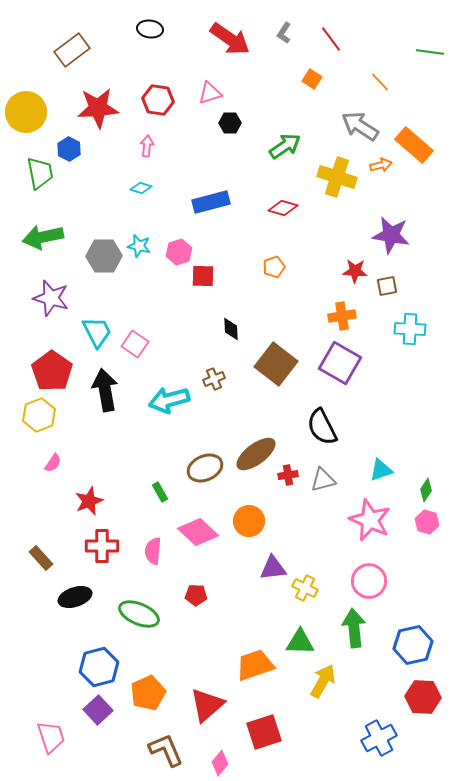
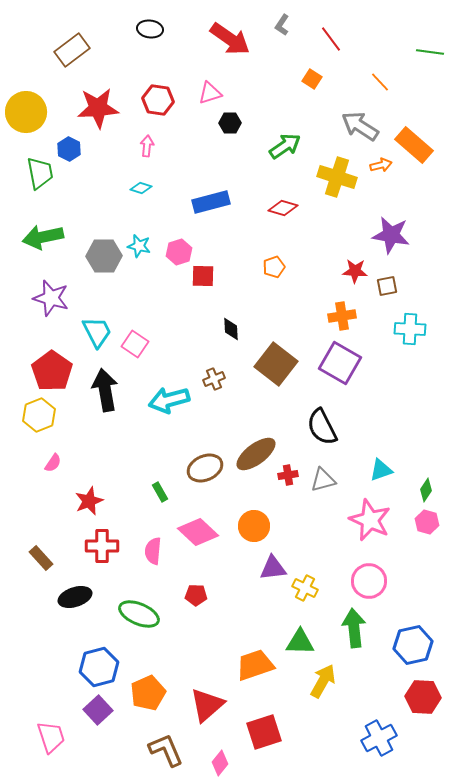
gray L-shape at (284, 33): moved 2 px left, 8 px up
orange circle at (249, 521): moved 5 px right, 5 px down
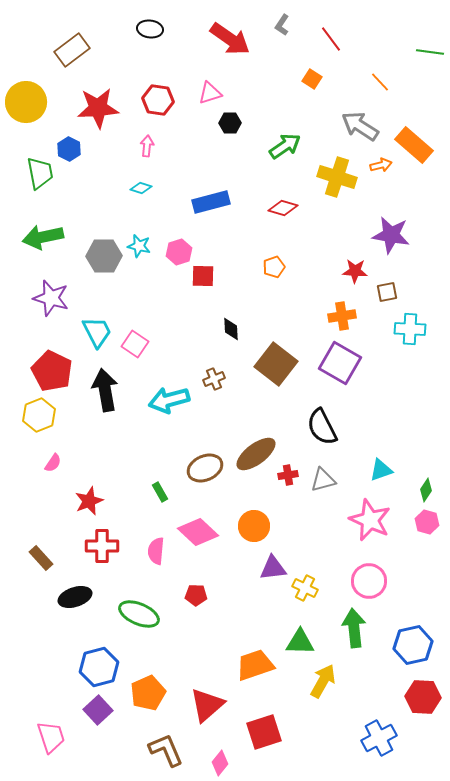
yellow circle at (26, 112): moved 10 px up
brown square at (387, 286): moved 6 px down
red pentagon at (52, 371): rotated 9 degrees counterclockwise
pink semicircle at (153, 551): moved 3 px right
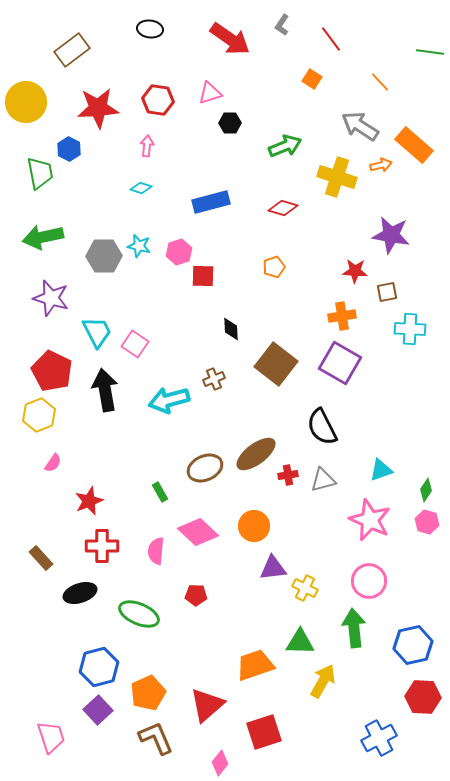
green arrow at (285, 146): rotated 12 degrees clockwise
black ellipse at (75, 597): moved 5 px right, 4 px up
brown L-shape at (166, 750): moved 10 px left, 12 px up
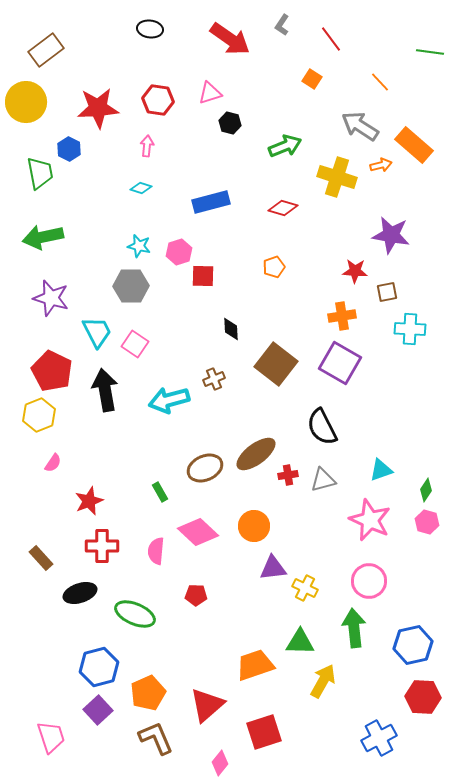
brown rectangle at (72, 50): moved 26 px left
black hexagon at (230, 123): rotated 15 degrees clockwise
gray hexagon at (104, 256): moved 27 px right, 30 px down
green ellipse at (139, 614): moved 4 px left
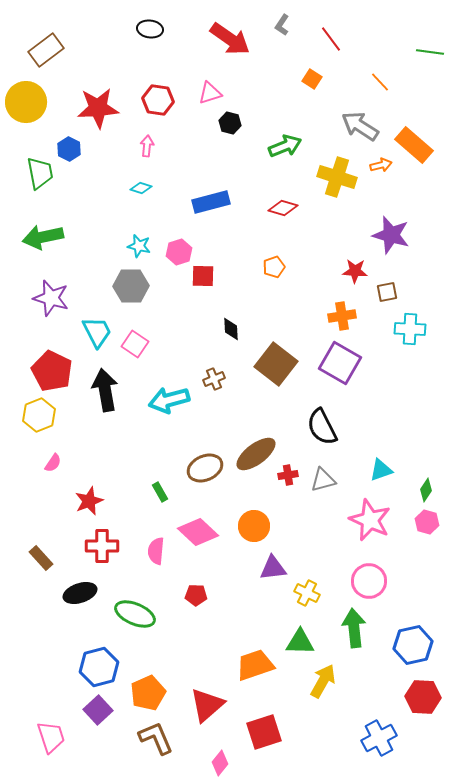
purple star at (391, 235): rotated 6 degrees clockwise
yellow cross at (305, 588): moved 2 px right, 5 px down
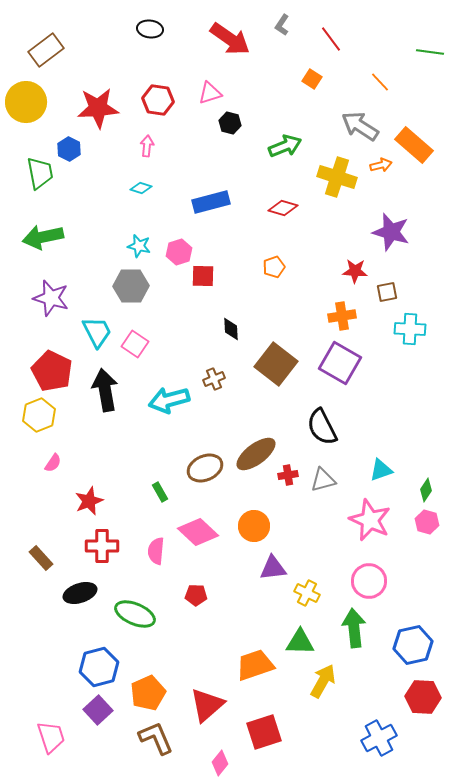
purple star at (391, 235): moved 3 px up
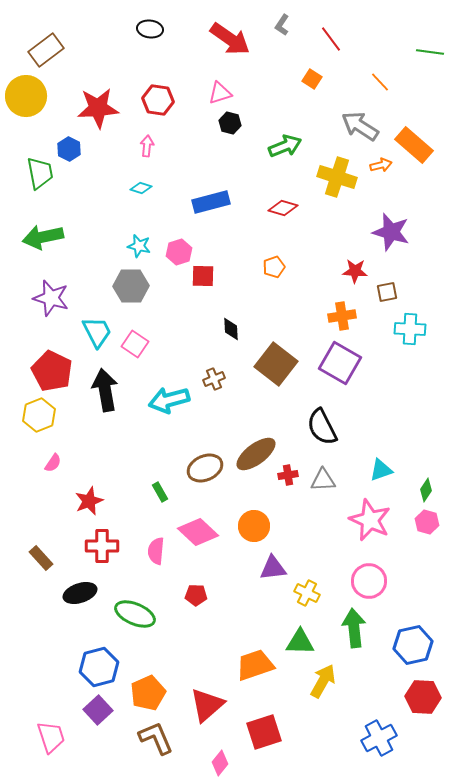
pink triangle at (210, 93): moved 10 px right
yellow circle at (26, 102): moved 6 px up
gray triangle at (323, 480): rotated 12 degrees clockwise
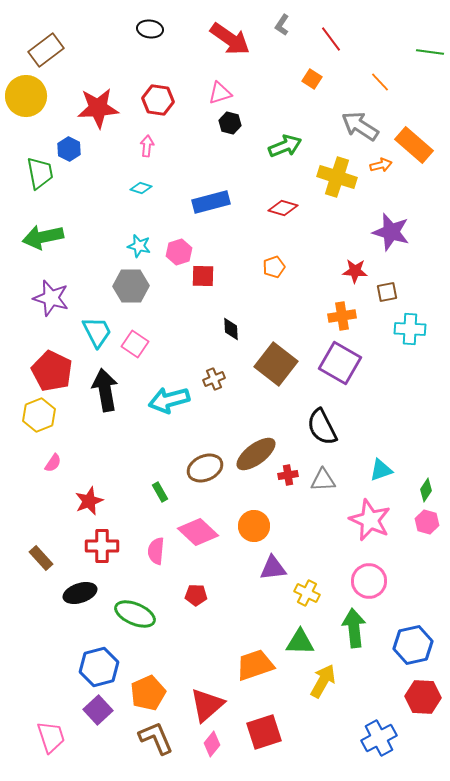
pink diamond at (220, 763): moved 8 px left, 19 px up
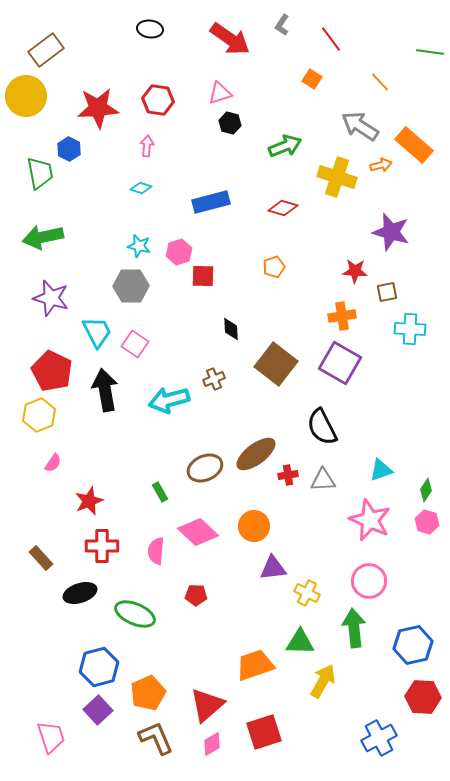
pink diamond at (212, 744): rotated 20 degrees clockwise
